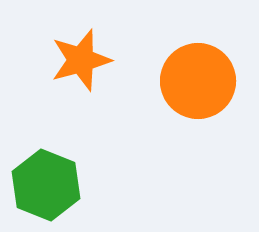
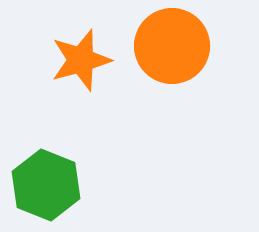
orange circle: moved 26 px left, 35 px up
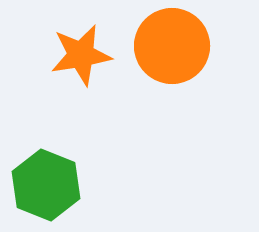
orange star: moved 5 px up; rotated 6 degrees clockwise
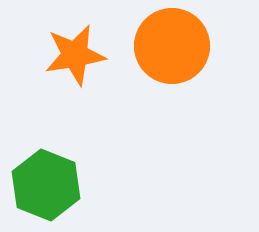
orange star: moved 6 px left
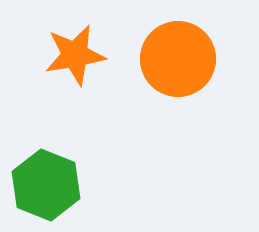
orange circle: moved 6 px right, 13 px down
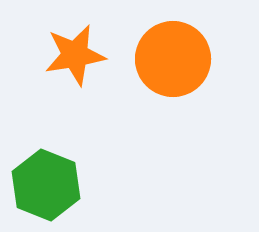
orange circle: moved 5 px left
